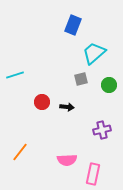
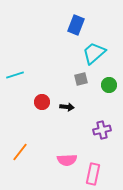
blue rectangle: moved 3 px right
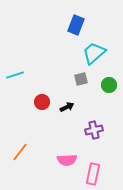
black arrow: rotated 32 degrees counterclockwise
purple cross: moved 8 px left
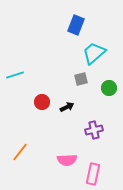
green circle: moved 3 px down
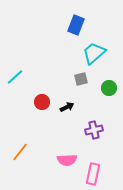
cyan line: moved 2 px down; rotated 24 degrees counterclockwise
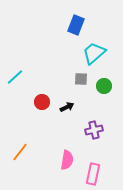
gray square: rotated 16 degrees clockwise
green circle: moved 5 px left, 2 px up
pink semicircle: rotated 78 degrees counterclockwise
